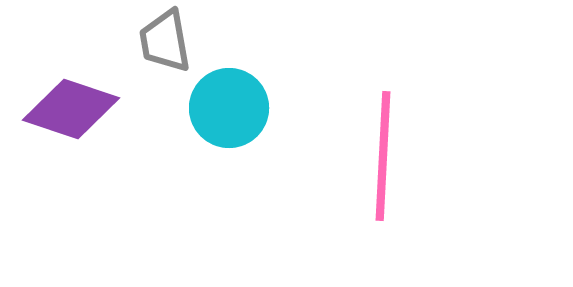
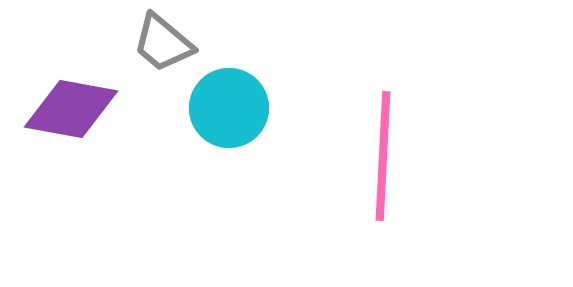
gray trapezoid: moved 2 px left, 2 px down; rotated 40 degrees counterclockwise
purple diamond: rotated 8 degrees counterclockwise
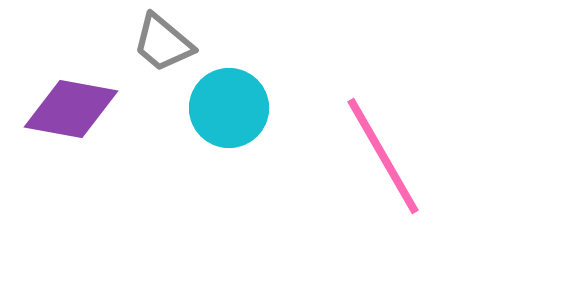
pink line: rotated 33 degrees counterclockwise
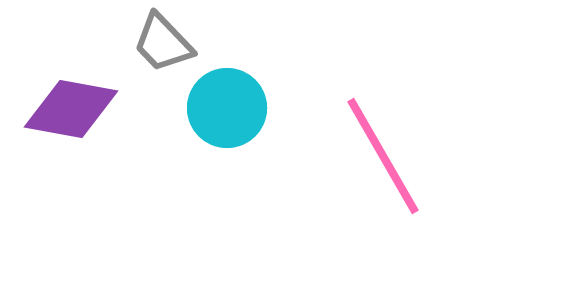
gray trapezoid: rotated 6 degrees clockwise
cyan circle: moved 2 px left
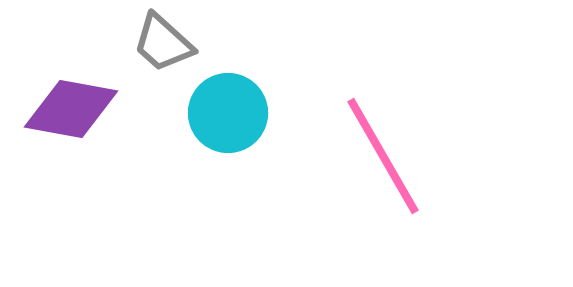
gray trapezoid: rotated 4 degrees counterclockwise
cyan circle: moved 1 px right, 5 px down
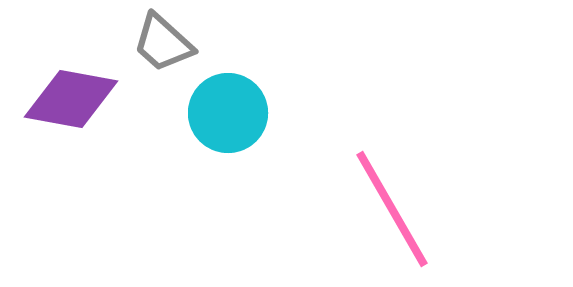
purple diamond: moved 10 px up
pink line: moved 9 px right, 53 px down
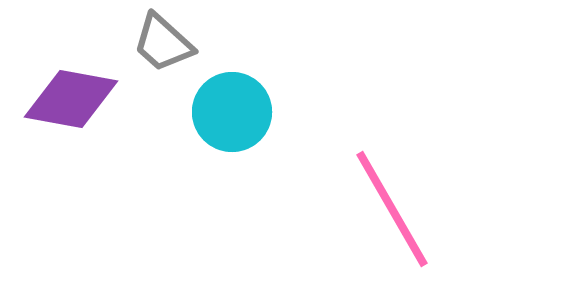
cyan circle: moved 4 px right, 1 px up
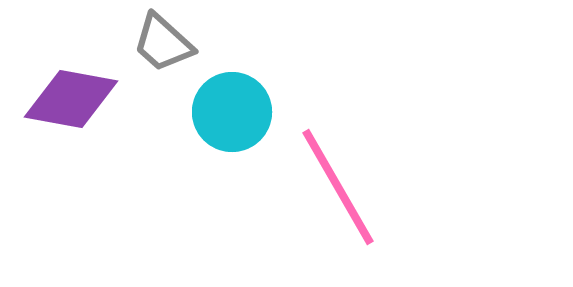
pink line: moved 54 px left, 22 px up
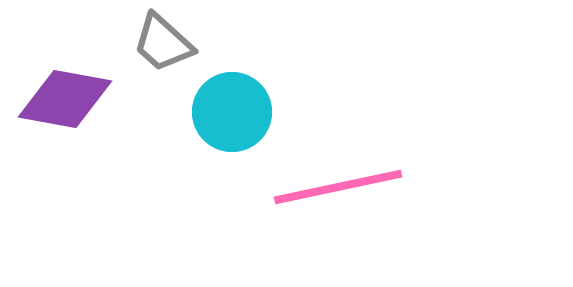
purple diamond: moved 6 px left
pink line: rotated 72 degrees counterclockwise
